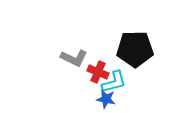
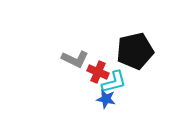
black pentagon: moved 2 px down; rotated 12 degrees counterclockwise
gray L-shape: moved 1 px right, 1 px down
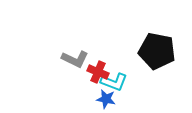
black pentagon: moved 22 px right; rotated 24 degrees clockwise
cyan L-shape: rotated 36 degrees clockwise
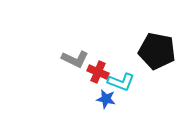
cyan L-shape: moved 7 px right
